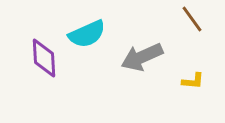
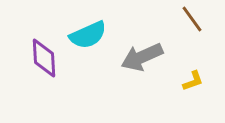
cyan semicircle: moved 1 px right, 1 px down
yellow L-shape: rotated 25 degrees counterclockwise
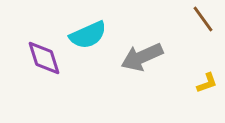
brown line: moved 11 px right
purple diamond: rotated 15 degrees counterclockwise
yellow L-shape: moved 14 px right, 2 px down
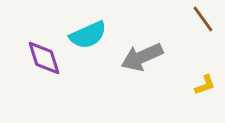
yellow L-shape: moved 2 px left, 2 px down
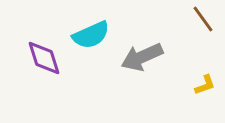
cyan semicircle: moved 3 px right
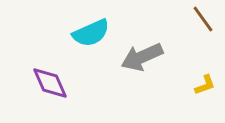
cyan semicircle: moved 2 px up
purple diamond: moved 6 px right, 25 px down; rotated 6 degrees counterclockwise
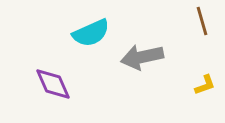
brown line: moved 1 px left, 2 px down; rotated 20 degrees clockwise
gray arrow: rotated 12 degrees clockwise
purple diamond: moved 3 px right, 1 px down
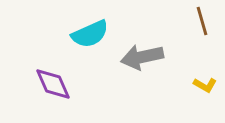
cyan semicircle: moved 1 px left, 1 px down
yellow L-shape: rotated 50 degrees clockwise
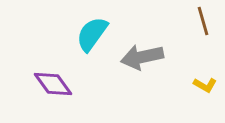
brown line: moved 1 px right
cyan semicircle: moved 2 px right; rotated 150 degrees clockwise
purple diamond: rotated 12 degrees counterclockwise
